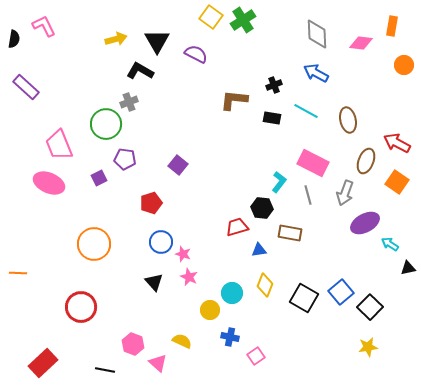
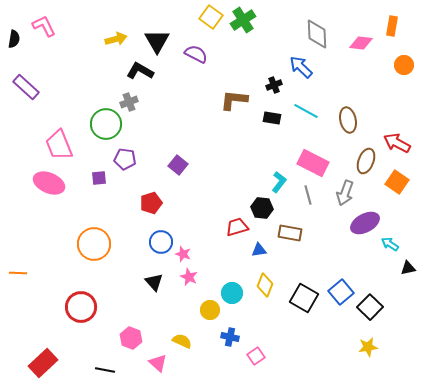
blue arrow at (316, 73): moved 15 px left, 6 px up; rotated 15 degrees clockwise
purple square at (99, 178): rotated 21 degrees clockwise
pink hexagon at (133, 344): moved 2 px left, 6 px up
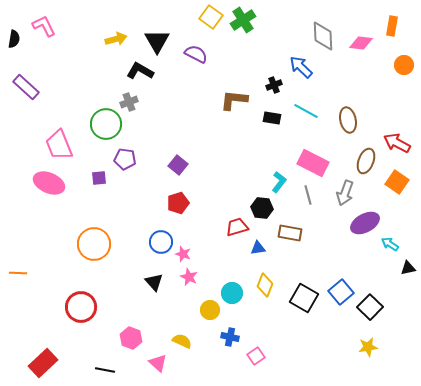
gray diamond at (317, 34): moved 6 px right, 2 px down
red pentagon at (151, 203): moved 27 px right
blue triangle at (259, 250): moved 1 px left, 2 px up
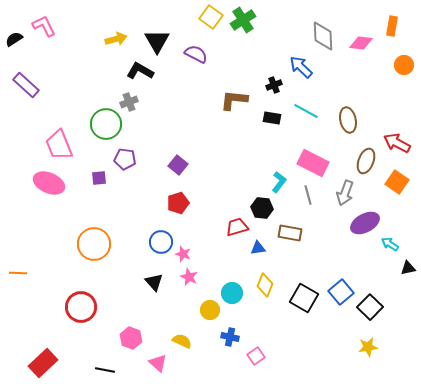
black semicircle at (14, 39): rotated 132 degrees counterclockwise
purple rectangle at (26, 87): moved 2 px up
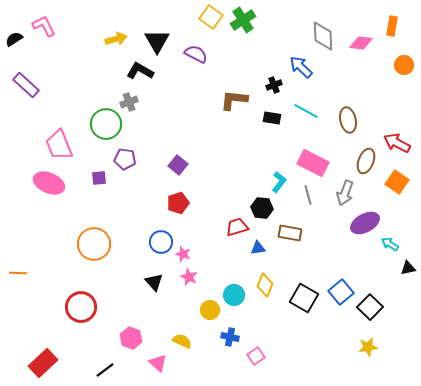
cyan circle at (232, 293): moved 2 px right, 2 px down
black line at (105, 370): rotated 48 degrees counterclockwise
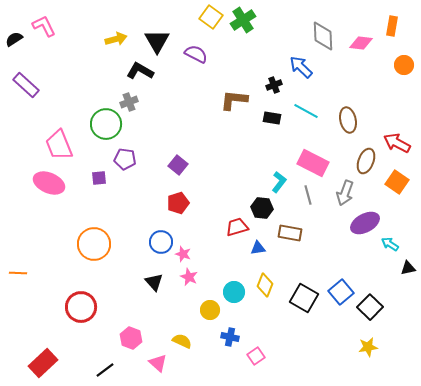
cyan circle at (234, 295): moved 3 px up
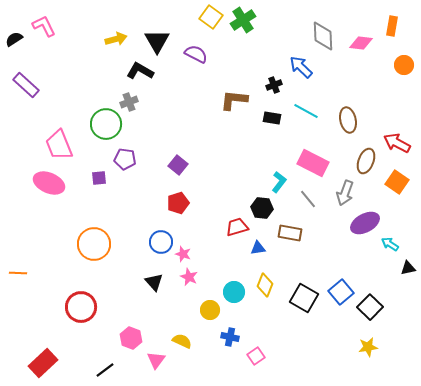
gray line at (308, 195): moved 4 px down; rotated 24 degrees counterclockwise
pink triangle at (158, 363): moved 2 px left, 3 px up; rotated 24 degrees clockwise
